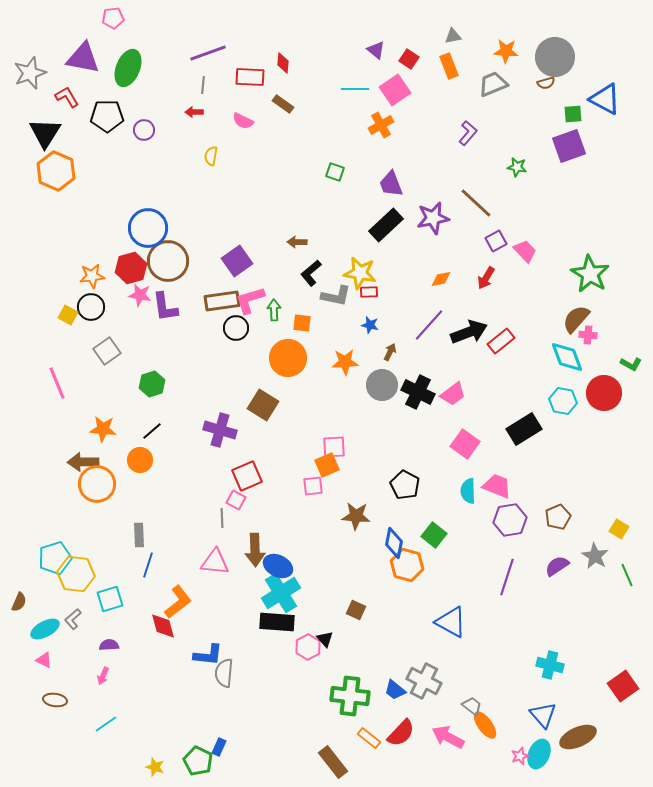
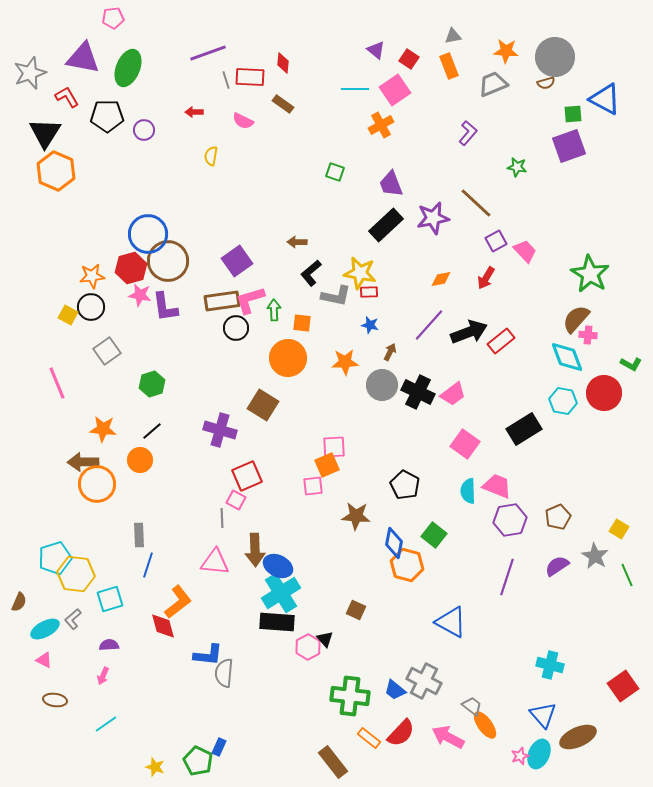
gray line at (203, 85): moved 23 px right, 5 px up; rotated 24 degrees counterclockwise
blue circle at (148, 228): moved 6 px down
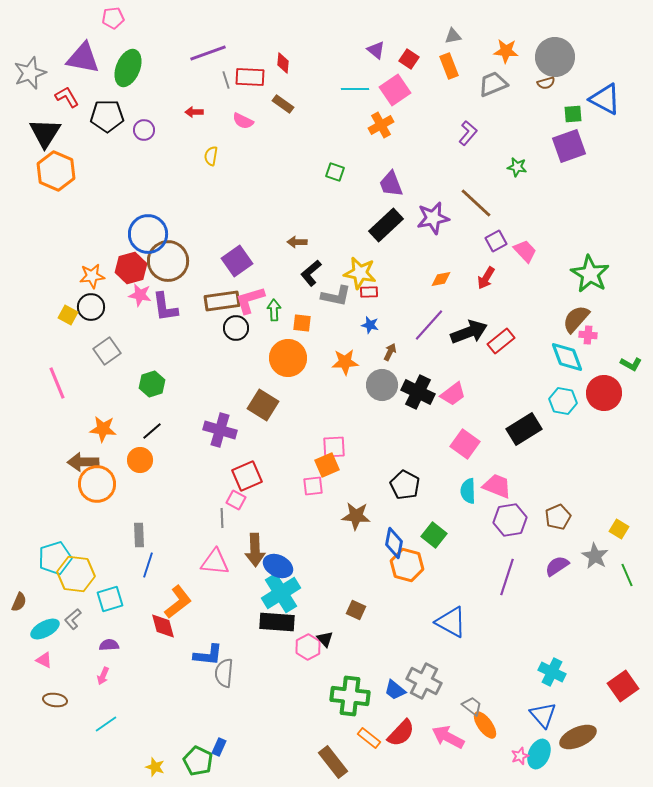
cyan cross at (550, 665): moved 2 px right, 7 px down; rotated 12 degrees clockwise
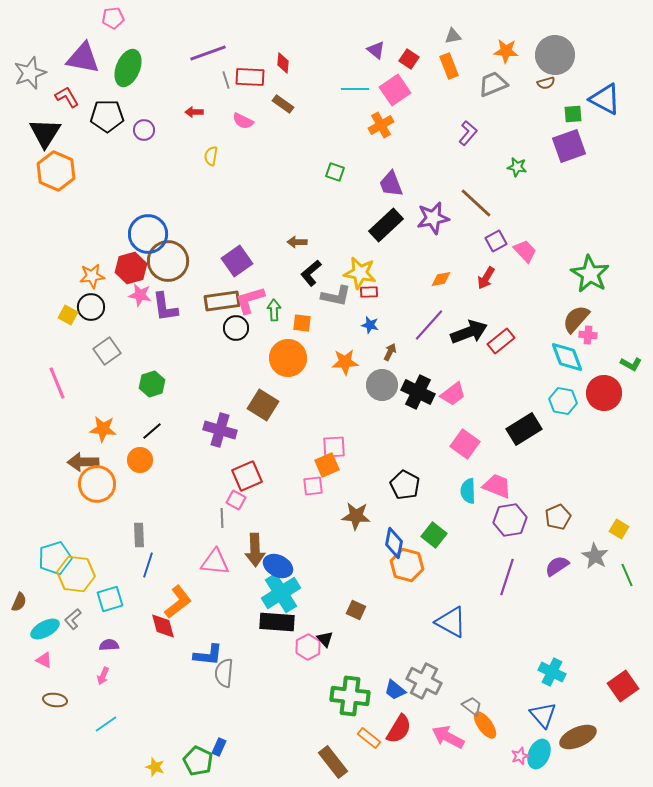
gray circle at (555, 57): moved 2 px up
red semicircle at (401, 733): moved 2 px left, 4 px up; rotated 12 degrees counterclockwise
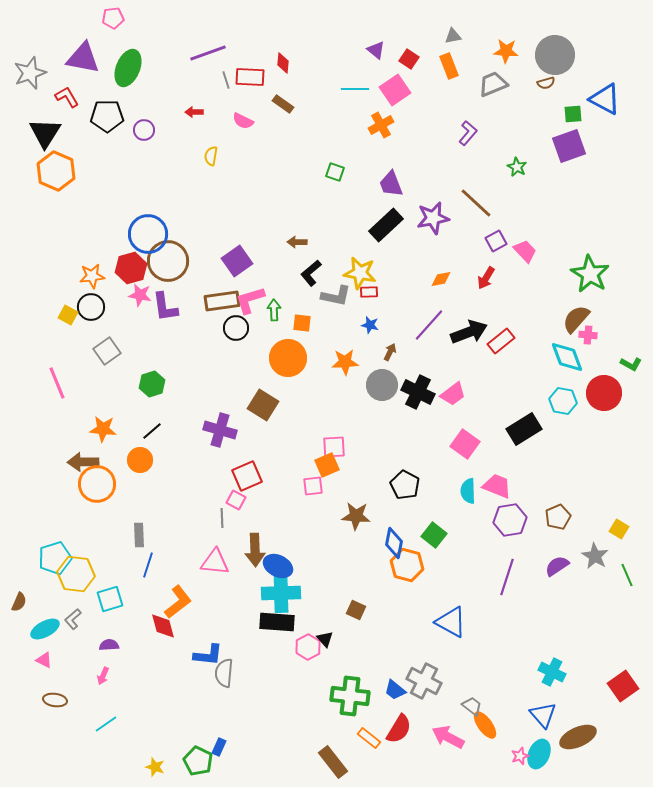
green star at (517, 167): rotated 18 degrees clockwise
cyan cross at (281, 593): rotated 30 degrees clockwise
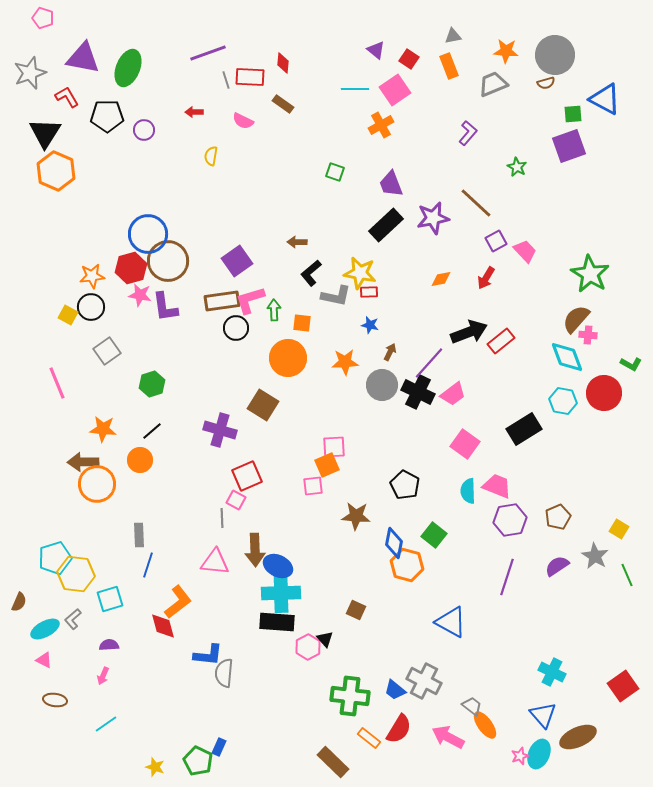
pink pentagon at (113, 18): moved 70 px left; rotated 25 degrees clockwise
purple line at (429, 325): moved 38 px down
brown rectangle at (333, 762): rotated 8 degrees counterclockwise
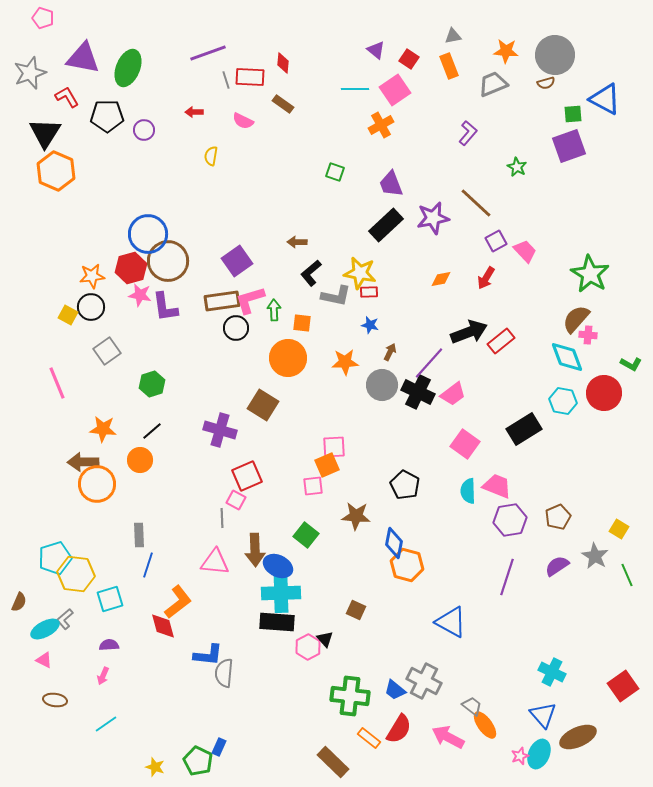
green square at (434, 535): moved 128 px left
gray L-shape at (73, 619): moved 8 px left
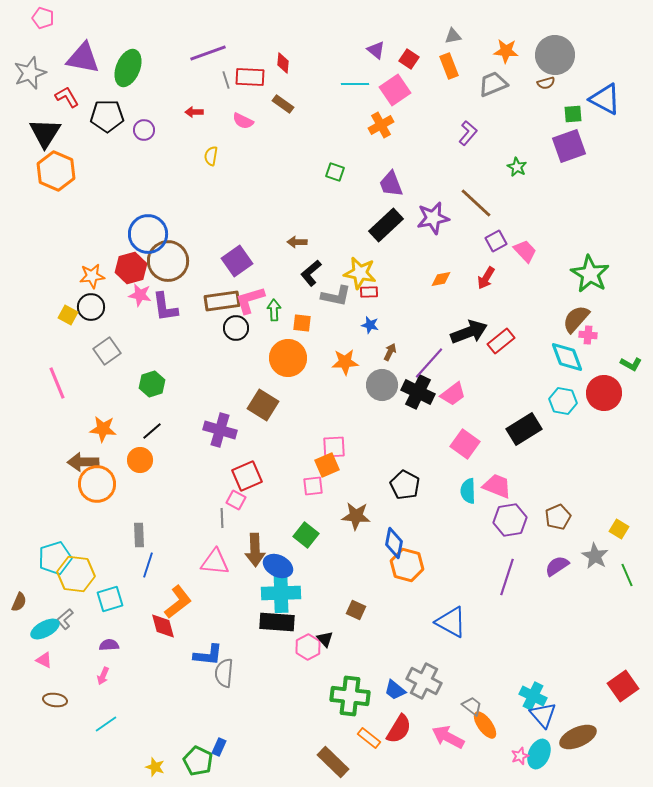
cyan line at (355, 89): moved 5 px up
cyan cross at (552, 672): moved 19 px left, 24 px down
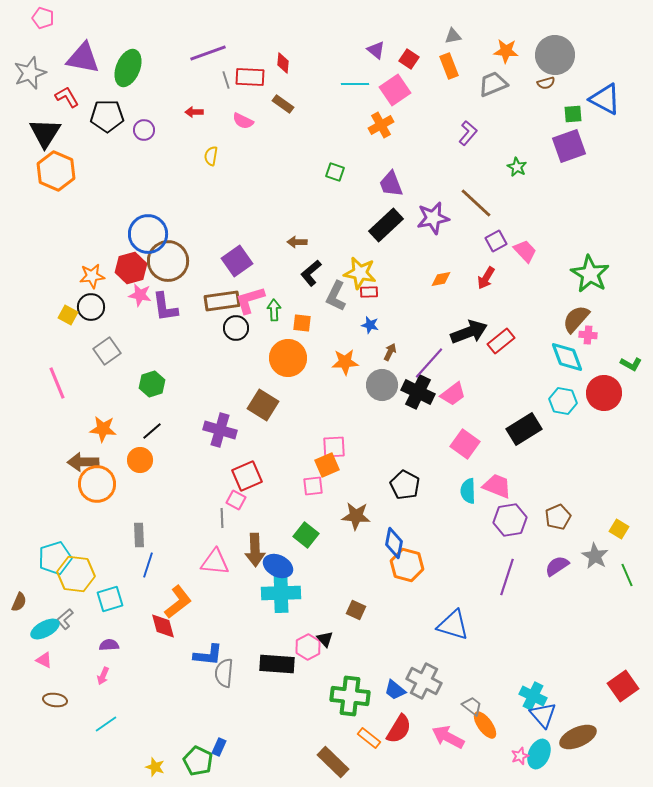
gray L-shape at (336, 296): rotated 104 degrees clockwise
black rectangle at (277, 622): moved 42 px down
blue triangle at (451, 622): moved 2 px right, 3 px down; rotated 12 degrees counterclockwise
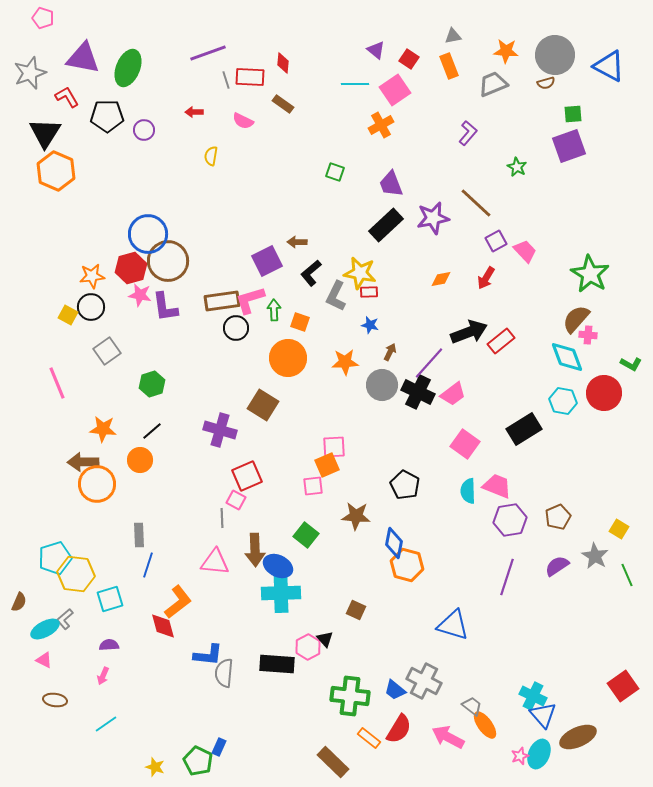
blue triangle at (605, 99): moved 4 px right, 33 px up
purple square at (237, 261): moved 30 px right; rotated 8 degrees clockwise
orange square at (302, 323): moved 2 px left, 1 px up; rotated 12 degrees clockwise
